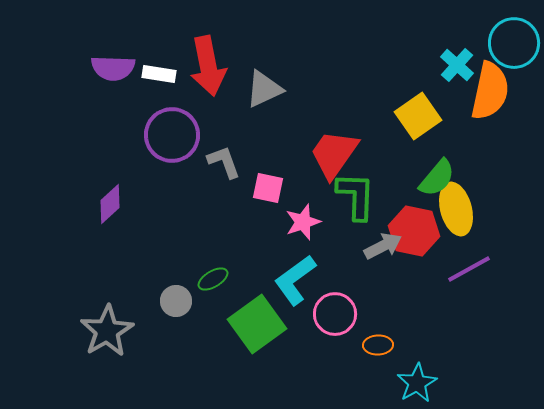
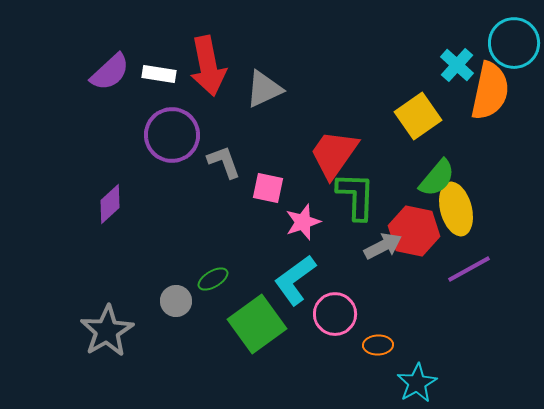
purple semicircle: moved 3 px left, 4 px down; rotated 45 degrees counterclockwise
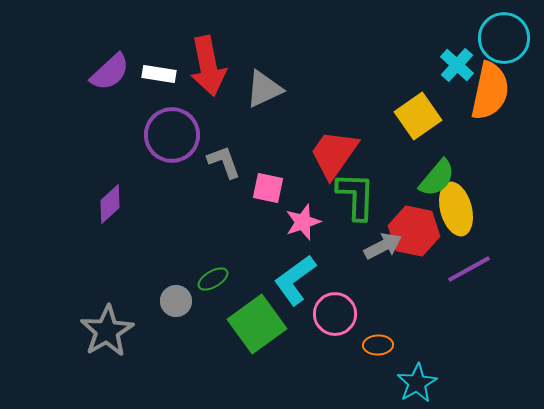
cyan circle: moved 10 px left, 5 px up
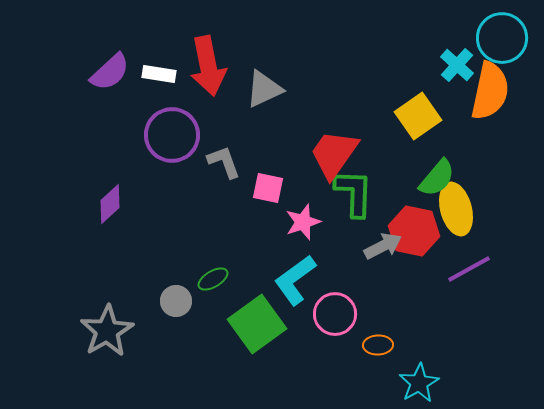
cyan circle: moved 2 px left
green L-shape: moved 2 px left, 3 px up
cyan star: moved 2 px right
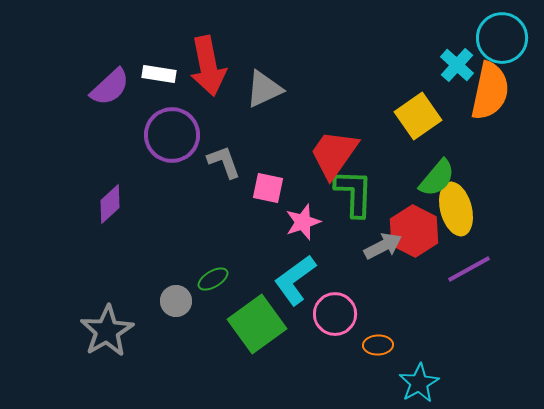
purple semicircle: moved 15 px down
red hexagon: rotated 15 degrees clockwise
